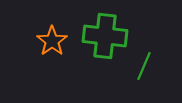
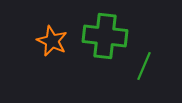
orange star: rotated 12 degrees counterclockwise
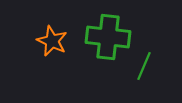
green cross: moved 3 px right, 1 px down
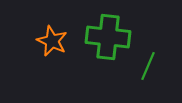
green line: moved 4 px right
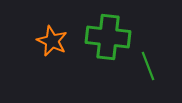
green line: rotated 44 degrees counterclockwise
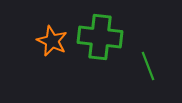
green cross: moved 8 px left
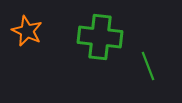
orange star: moved 25 px left, 10 px up
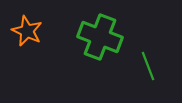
green cross: rotated 15 degrees clockwise
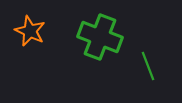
orange star: moved 3 px right
